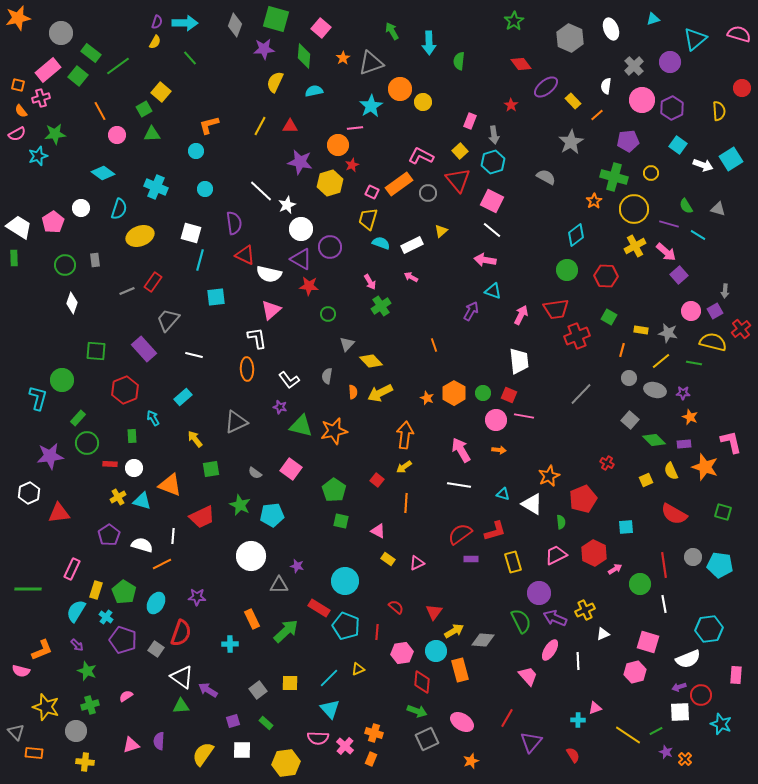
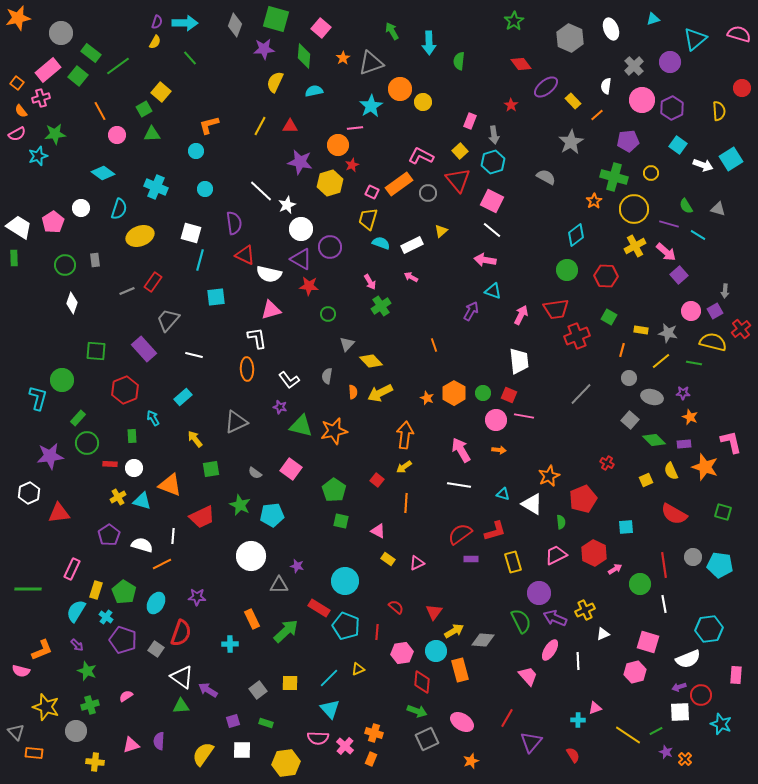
orange square at (18, 85): moved 1 px left, 2 px up; rotated 24 degrees clockwise
pink triangle at (271, 310): rotated 25 degrees clockwise
gray ellipse at (655, 390): moved 3 px left, 7 px down
green rectangle at (266, 723): rotated 24 degrees counterclockwise
yellow cross at (85, 762): moved 10 px right
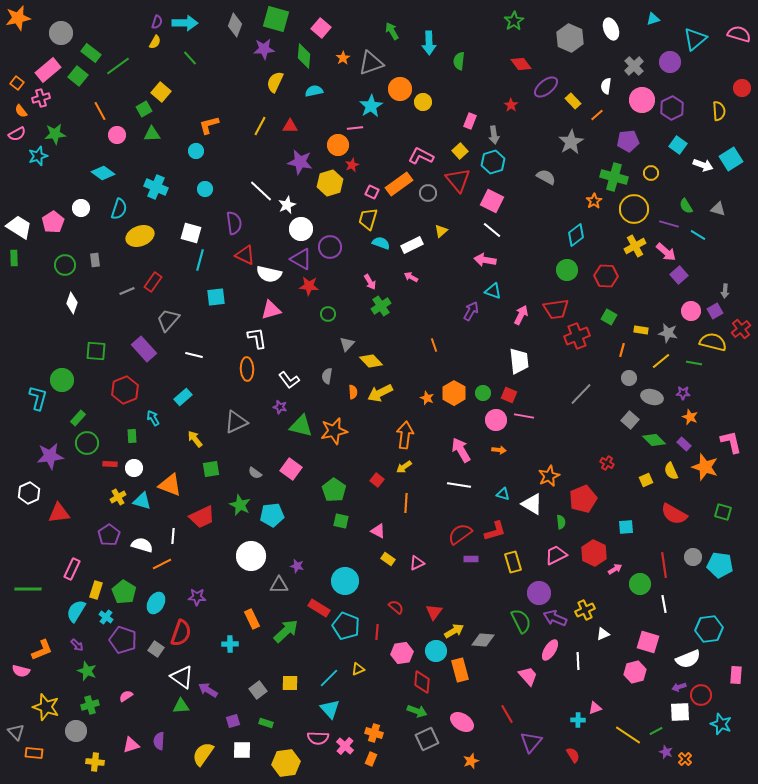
purple rectangle at (684, 444): rotated 48 degrees clockwise
red line at (507, 718): moved 4 px up; rotated 60 degrees counterclockwise
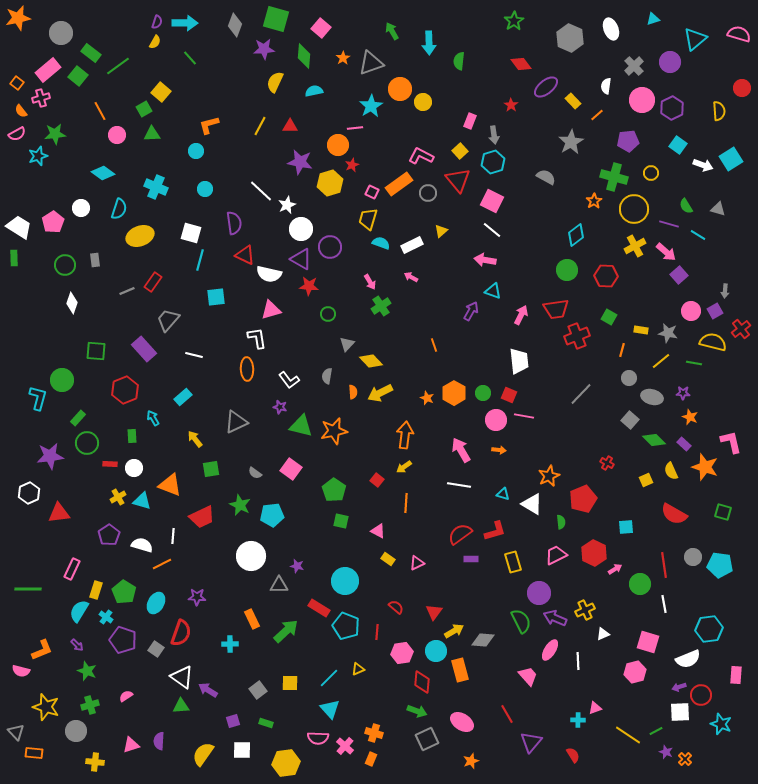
cyan semicircle at (76, 611): moved 3 px right
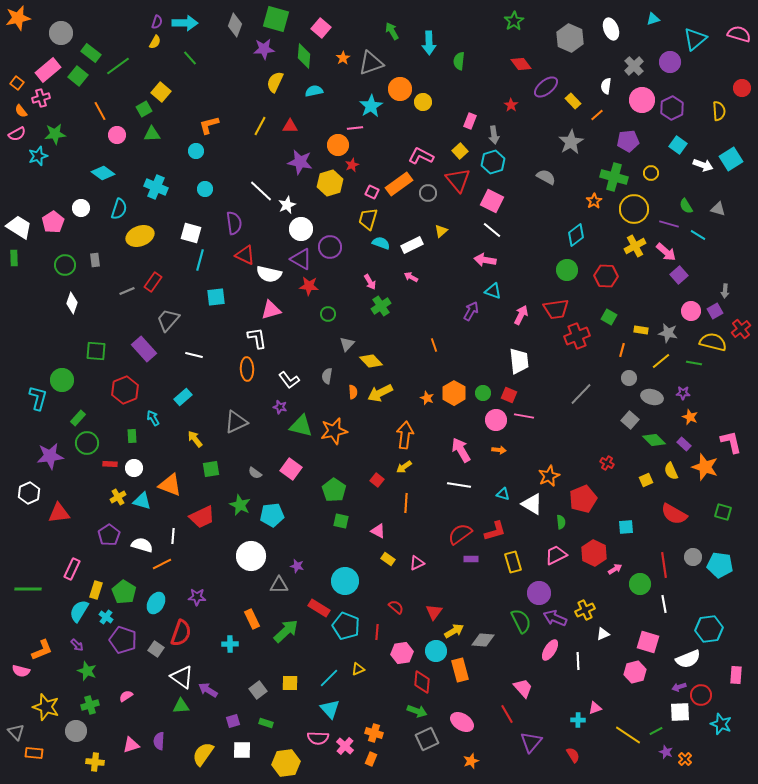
pink trapezoid at (528, 676): moved 5 px left, 12 px down
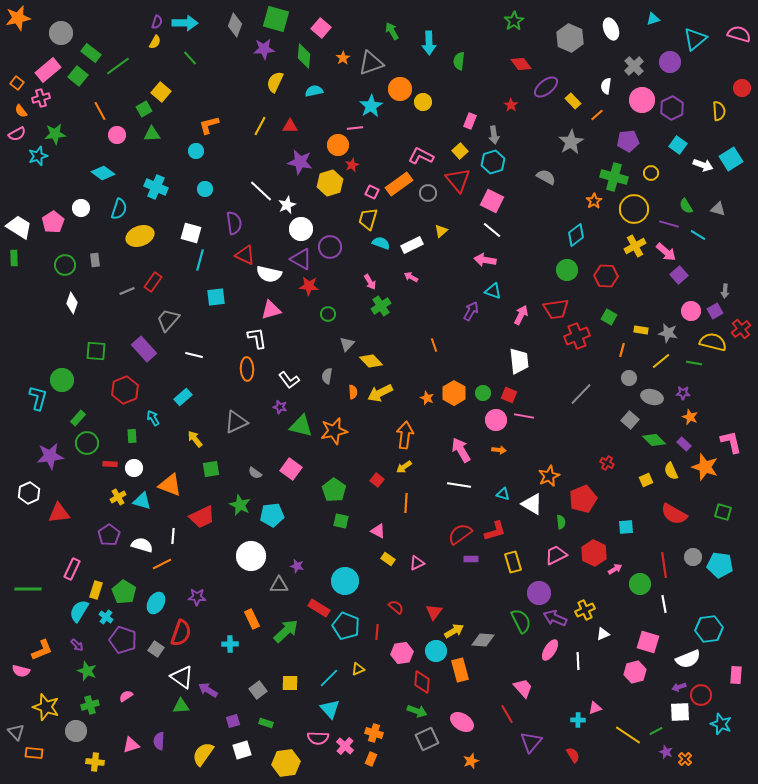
white square at (242, 750): rotated 18 degrees counterclockwise
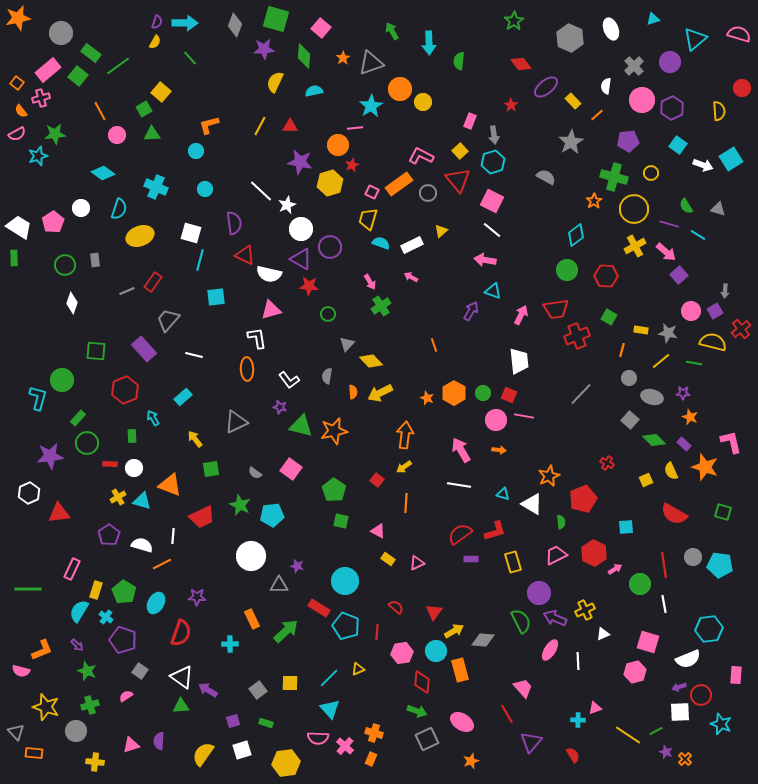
gray square at (156, 649): moved 16 px left, 22 px down
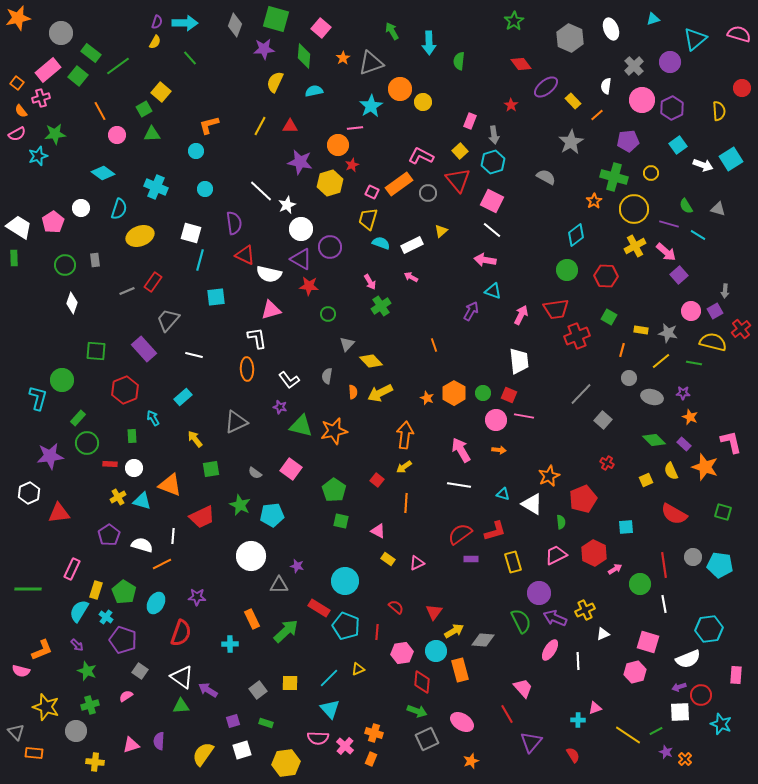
cyan square at (678, 145): rotated 18 degrees clockwise
gray square at (630, 420): moved 27 px left
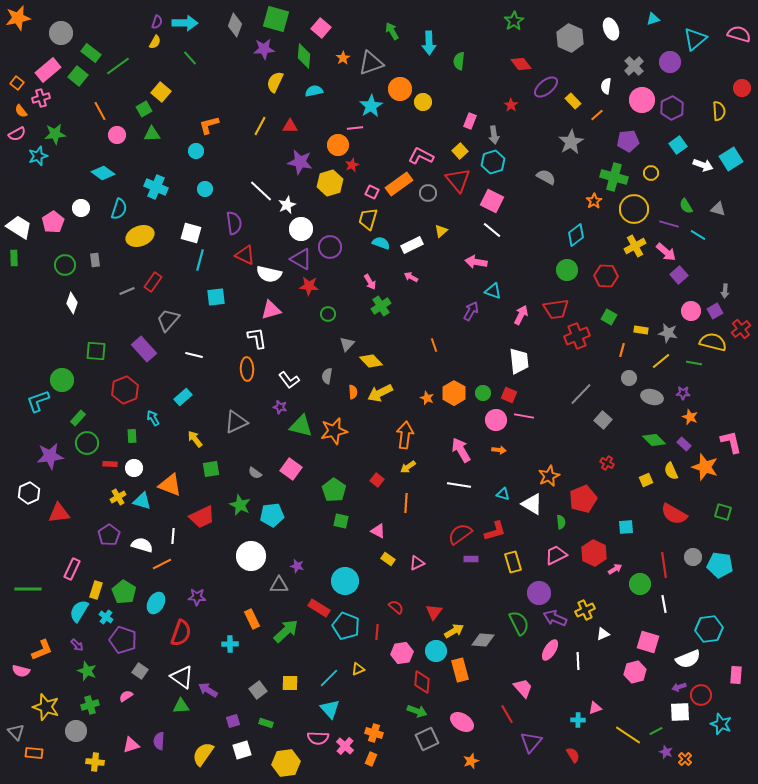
pink arrow at (485, 260): moved 9 px left, 2 px down
cyan L-shape at (38, 398): moved 3 px down; rotated 125 degrees counterclockwise
yellow arrow at (404, 467): moved 4 px right
green semicircle at (521, 621): moved 2 px left, 2 px down
